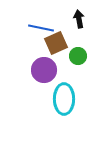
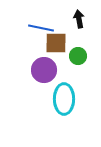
brown square: rotated 25 degrees clockwise
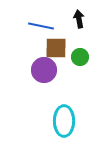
blue line: moved 2 px up
brown square: moved 5 px down
green circle: moved 2 px right, 1 px down
cyan ellipse: moved 22 px down
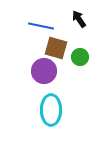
black arrow: rotated 24 degrees counterclockwise
brown square: rotated 15 degrees clockwise
purple circle: moved 1 px down
cyan ellipse: moved 13 px left, 11 px up
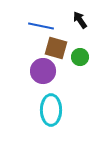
black arrow: moved 1 px right, 1 px down
purple circle: moved 1 px left
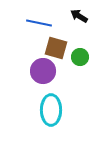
black arrow: moved 1 px left, 4 px up; rotated 24 degrees counterclockwise
blue line: moved 2 px left, 3 px up
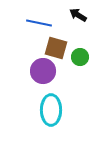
black arrow: moved 1 px left, 1 px up
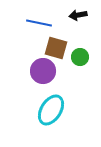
black arrow: rotated 42 degrees counterclockwise
cyan ellipse: rotated 32 degrees clockwise
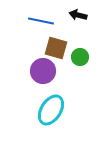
black arrow: rotated 24 degrees clockwise
blue line: moved 2 px right, 2 px up
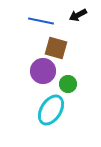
black arrow: rotated 42 degrees counterclockwise
green circle: moved 12 px left, 27 px down
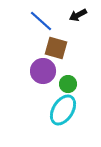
blue line: rotated 30 degrees clockwise
cyan ellipse: moved 12 px right
